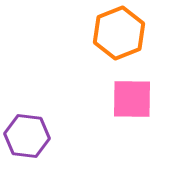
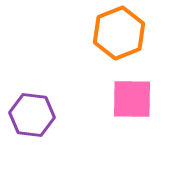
purple hexagon: moved 5 px right, 21 px up
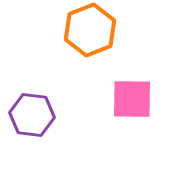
orange hexagon: moved 29 px left, 3 px up
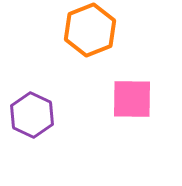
purple hexagon: rotated 18 degrees clockwise
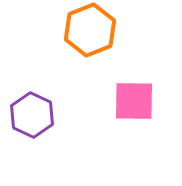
pink square: moved 2 px right, 2 px down
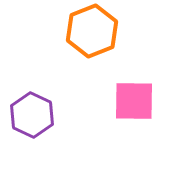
orange hexagon: moved 2 px right, 1 px down
